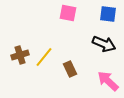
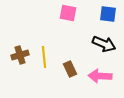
yellow line: rotated 45 degrees counterclockwise
pink arrow: moved 8 px left, 5 px up; rotated 40 degrees counterclockwise
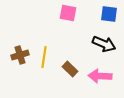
blue square: moved 1 px right
yellow line: rotated 15 degrees clockwise
brown rectangle: rotated 21 degrees counterclockwise
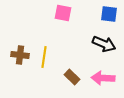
pink square: moved 5 px left
brown cross: rotated 24 degrees clockwise
brown rectangle: moved 2 px right, 8 px down
pink arrow: moved 3 px right, 2 px down
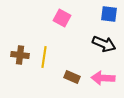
pink square: moved 1 px left, 5 px down; rotated 18 degrees clockwise
brown rectangle: rotated 21 degrees counterclockwise
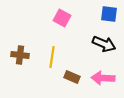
yellow line: moved 8 px right
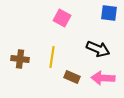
blue square: moved 1 px up
black arrow: moved 6 px left, 5 px down
brown cross: moved 4 px down
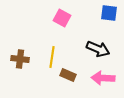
brown rectangle: moved 4 px left, 2 px up
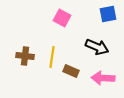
blue square: moved 1 px left, 1 px down; rotated 18 degrees counterclockwise
black arrow: moved 1 px left, 2 px up
brown cross: moved 5 px right, 3 px up
brown rectangle: moved 3 px right, 4 px up
